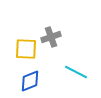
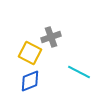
yellow square: moved 4 px right, 4 px down; rotated 25 degrees clockwise
cyan line: moved 3 px right
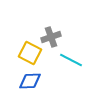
cyan line: moved 8 px left, 12 px up
blue diamond: rotated 20 degrees clockwise
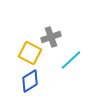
cyan line: rotated 70 degrees counterclockwise
blue diamond: rotated 30 degrees counterclockwise
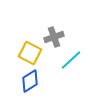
gray cross: moved 3 px right
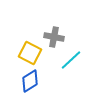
gray cross: rotated 30 degrees clockwise
